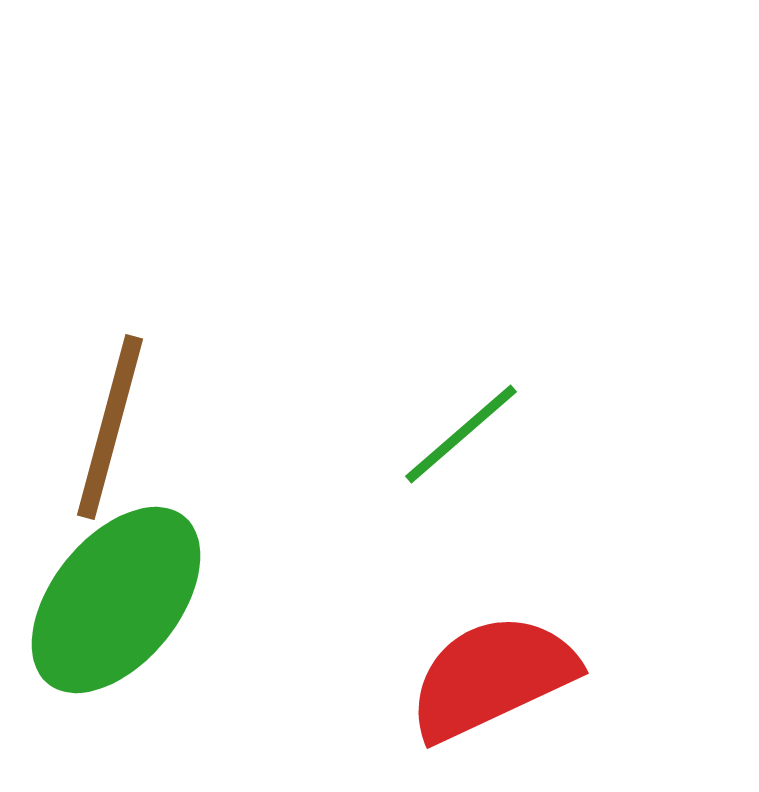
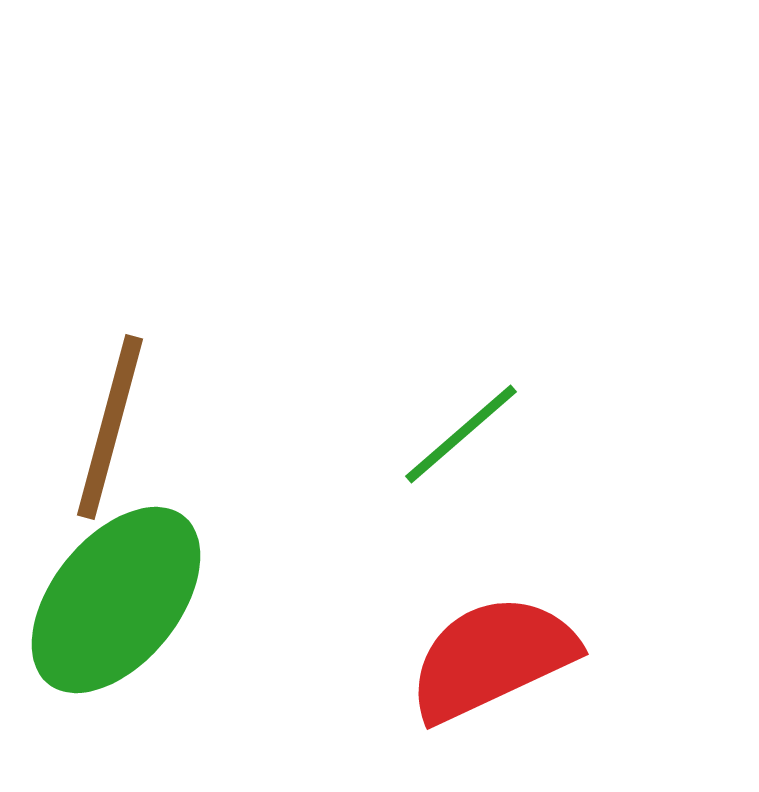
red semicircle: moved 19 px up
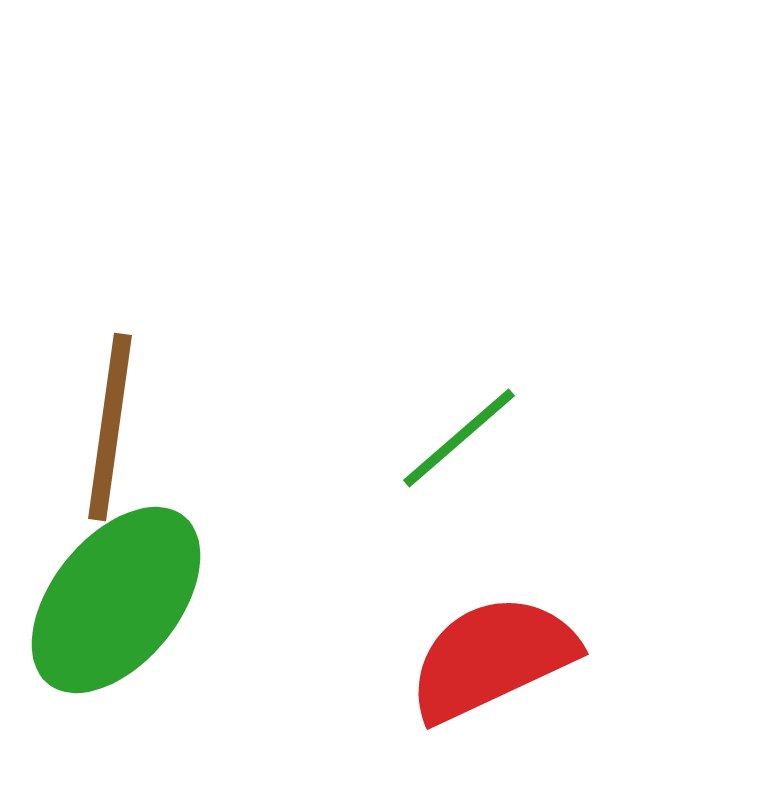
brown line: rotated 7 degrees counterclockwise
green line: moved 2 px left, 4 px down
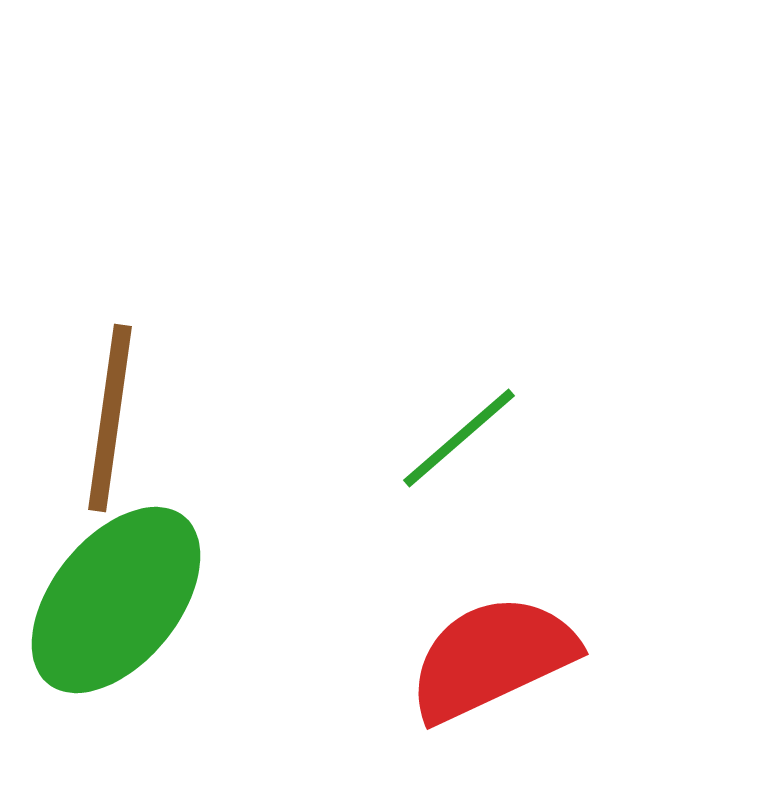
brown line: moved 9 px up
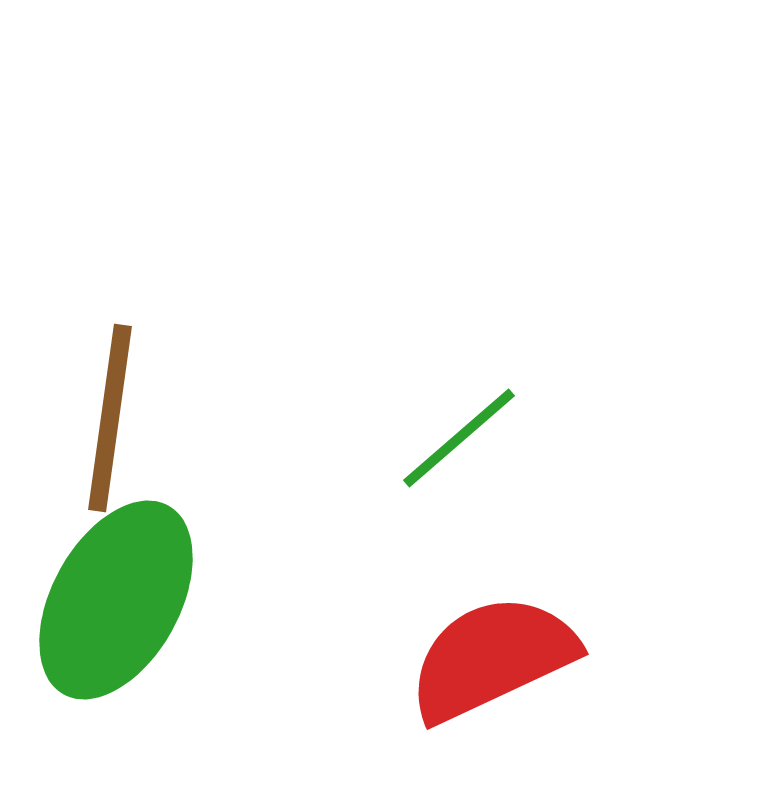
green ellipse: rotated 10 degrees counterclockwise
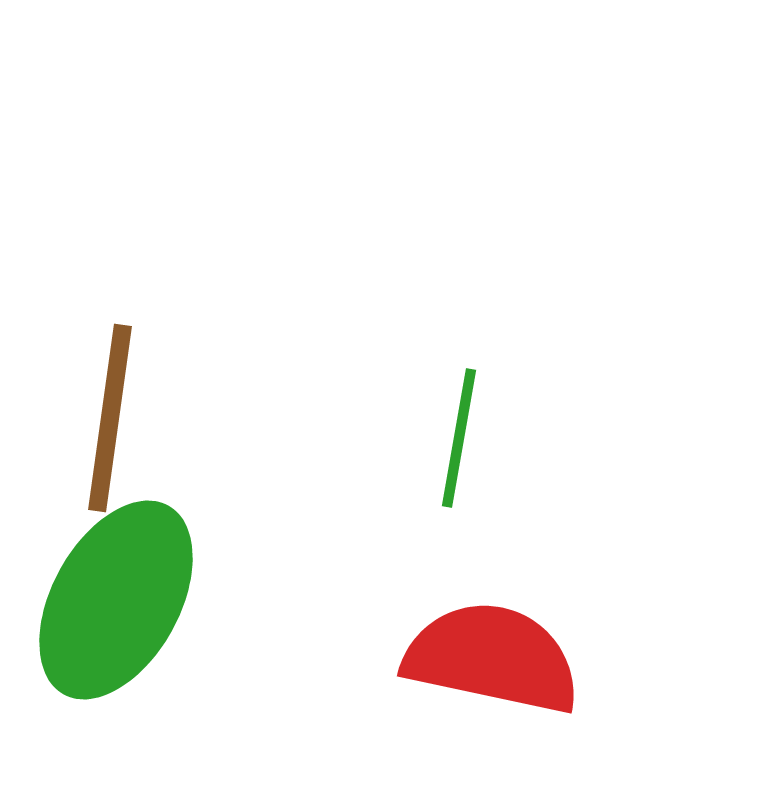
green line: rotated 39 degrees counterclockwise
red semicircle: rotated 37 degrees clockwise
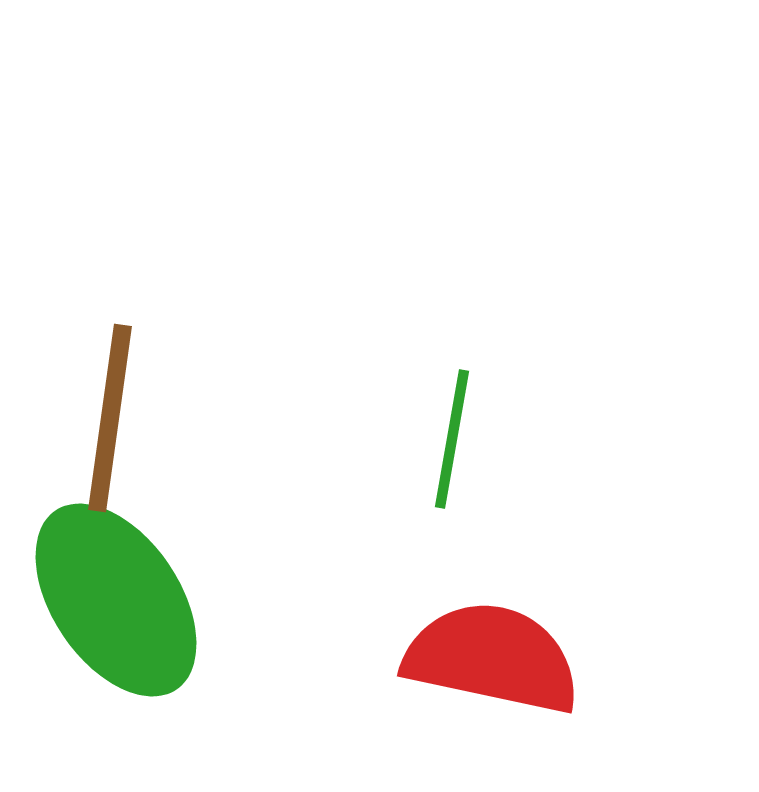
green line: moved 7 px left, 1 px down
green ellipse: rotated 63 degrees counterclockwise
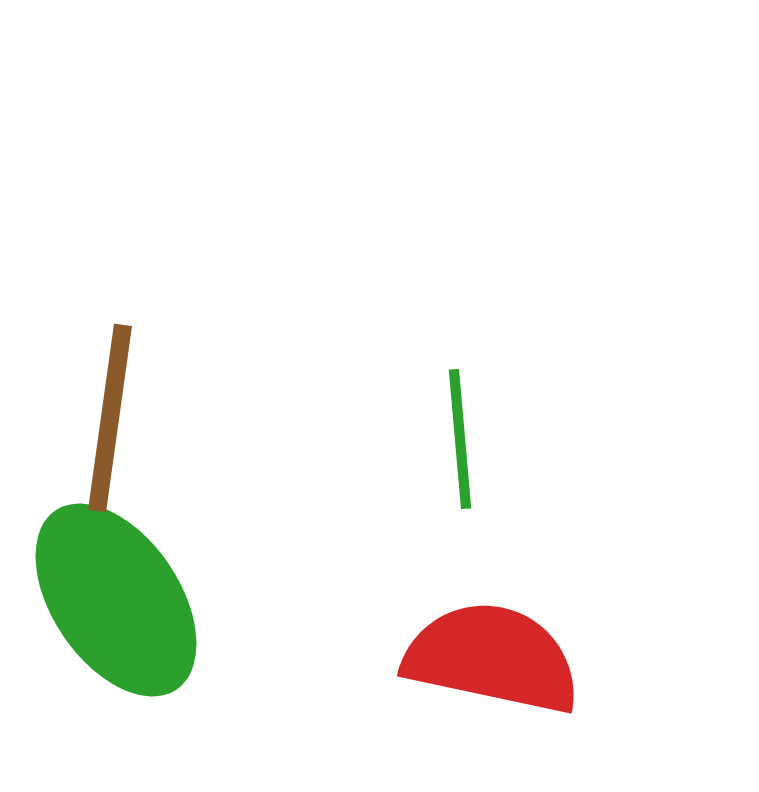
green line: moved 8 px right; rotated 15 degrees counterclockwise
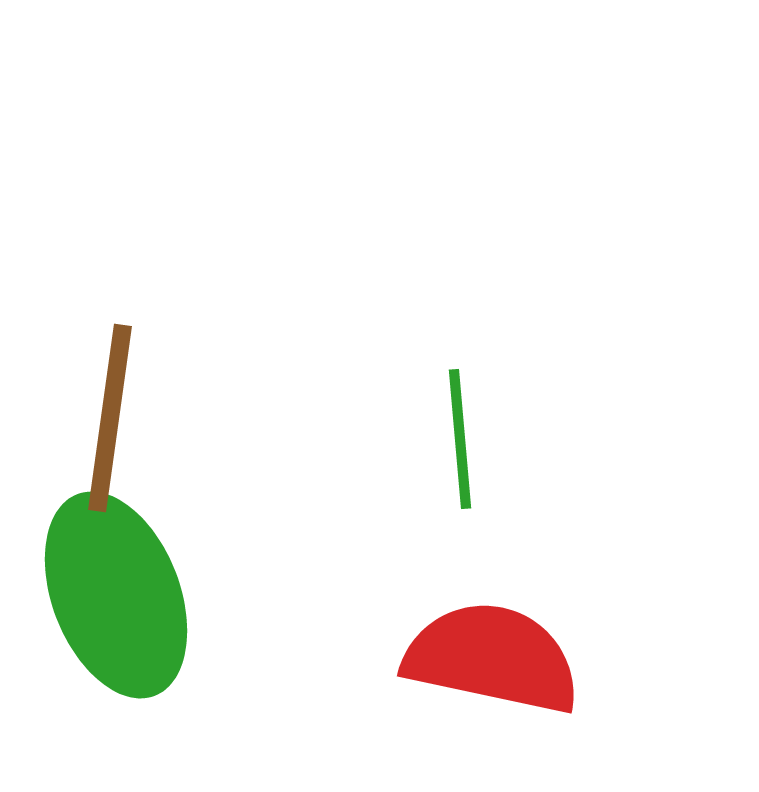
green ellipse: moved 5 px up; rotated 13 degrees clockwise
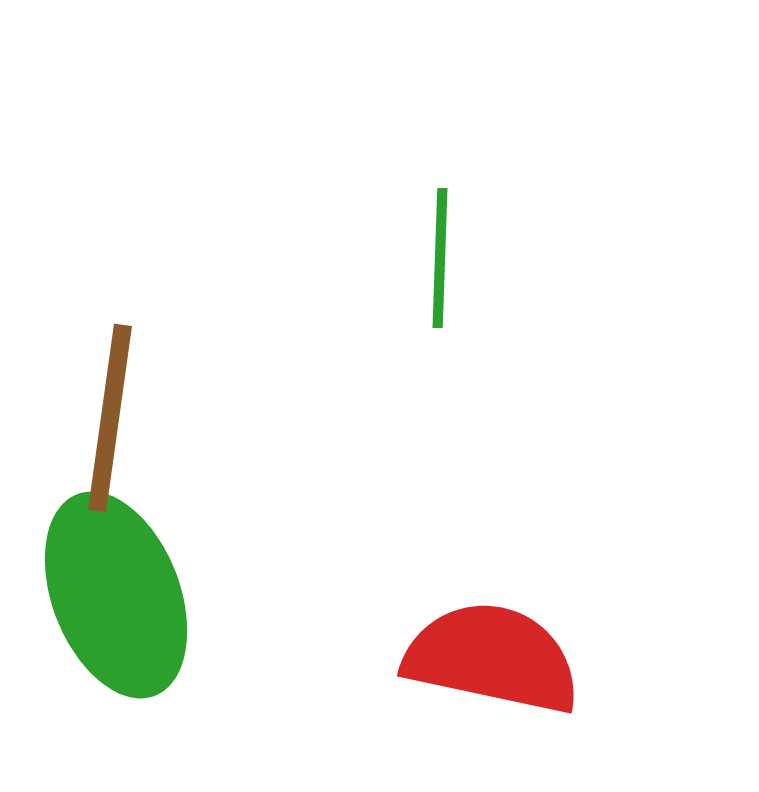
green line: moved 20 px left, 181 px up; rotated 7 degrees clockwise
